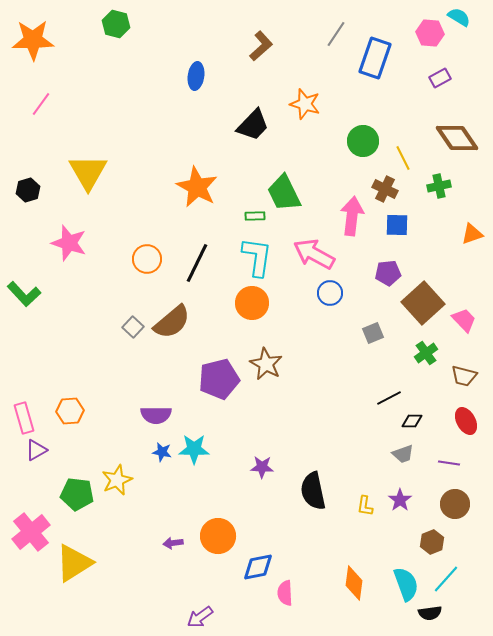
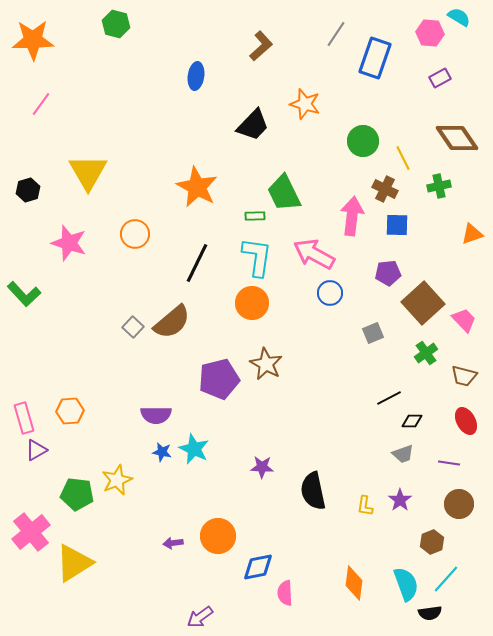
orange circle at (147, 259): moved 12 px left, 25 px up
cyan star at (194, 449): rotated 24 degrees clockwise
brown circle at (455, 504): moved 4 px right
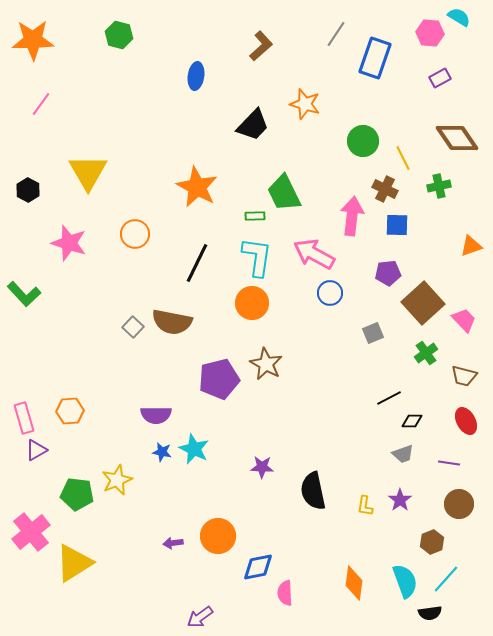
green hexagon at (116, 24): moved 3 px right, 11 px down
black hexagon at (28, 190): rotated 15 degrees counterclockwise
orange triangle at (472, 234): moved 1 px left, 12 px down
brown semicircle at (172, 322): rotated 51 degrees clockwise
cyan semicircle at (406, 584): moved 1 px left, 3 px up
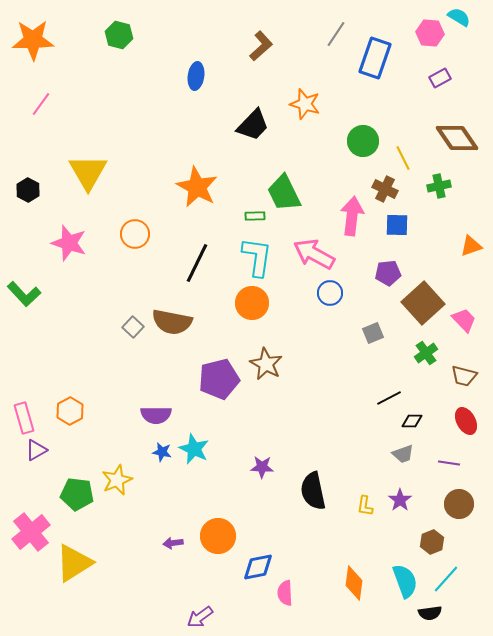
orange hexagon at (70, 411): rotated 24 degrees counterclockwise
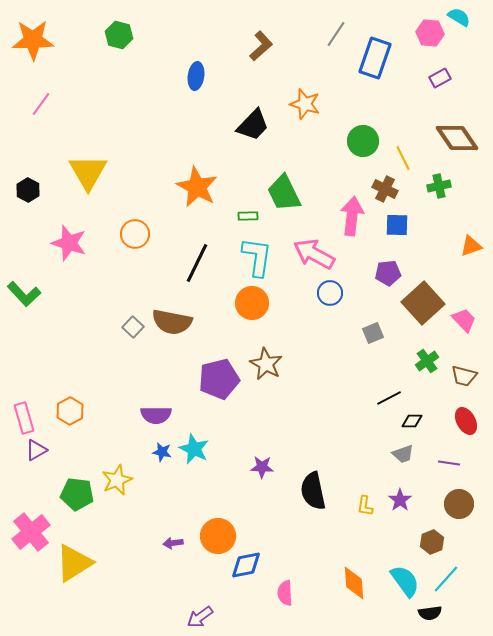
green rectangle at (255, 216): moved 7 px left
green cross at (426, 353): moved 1 px right, 8 px down
blue diamond at (258, 567): moved 12 px left, 2 px up
cyan semicircle at (405, 581): rotated 16 degrees counterclockwise
orange diamond at (354, 583): rotated 12 degrees counterclockwise
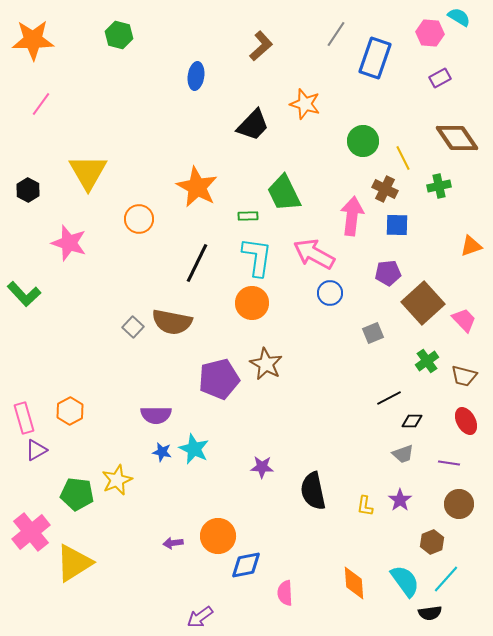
orange circle at (135, 234): moved 4 px right, 15 px up
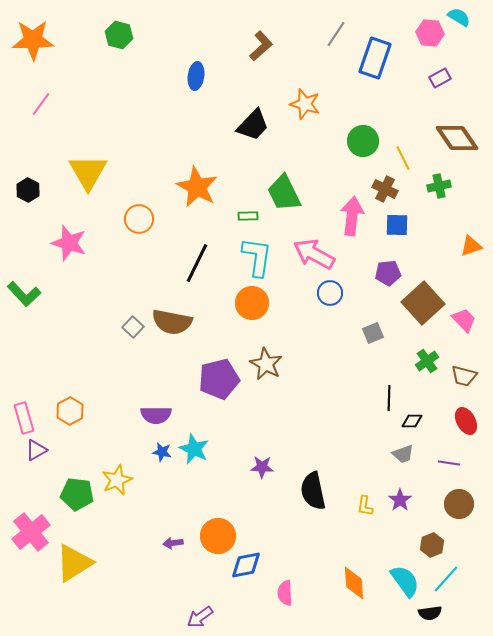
black line at (389, 398): rotated 60 degrees counterclockwise
brown hexagon at (432, 542): moved 3 px down
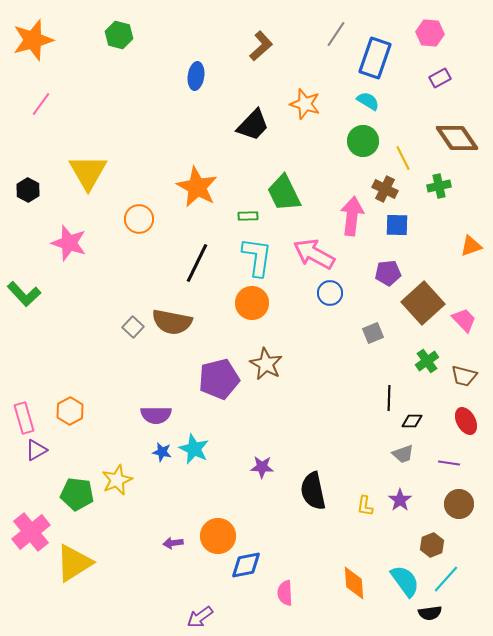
cyan semicircle at (459, 17): moved 91 px left, 84 px down
orange star at (33, 40): rotated 15 degrees counterclockwise
